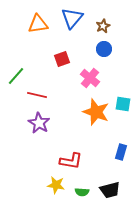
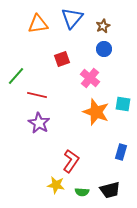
red L-shape: rotated 65 degrees counterclockwise
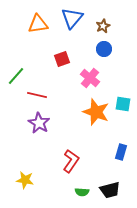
yellow star: moved 31 px left, 5 px up
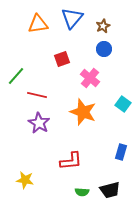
cyan square: rotated 28 degrees clockwise
orange star: moved 13 px left
red L-shape: rotated 50 degrees clockwise
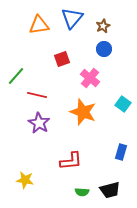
orange triangle: moved 1 px right, 1 px down
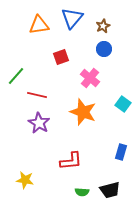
red square: moved 1 px left, 2 px up
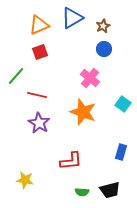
blue triangle: rotated 20 degrees clockwise
orange triangle: rotated 15 degrees counterclockwise
red square: moved 21 px left, 5 px up
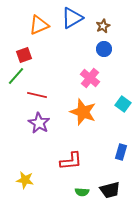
red square: moved 16 px left, 3 px down
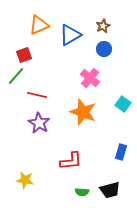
blue triangle: moved 2 px left, 17 px down
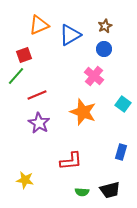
brown star: moved 2 px right
pink cross: moved 4 px right, 2 px up
red line: rotated 36 degrees counterclockwise
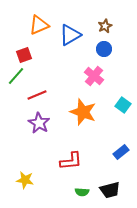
cyan square: moved 1 px down
blue rectangle: rotated 35 degrees clockwise
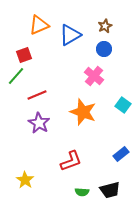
blue rectangle: moved 2 px down
red L-shape: rotated 15 degrees counterclockwise
yellow star: rotated 24 degrees clockwise
